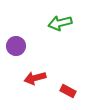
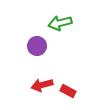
purple circle: moved 21 px right
red arrow: moved 7 px right, 7 px down
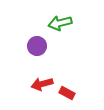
red arrow: moved 1 px up
red rectangle: moved 1 px left, 2 px down
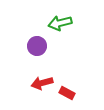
red arrow: moved 1 px up
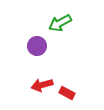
green arrow: rotated 15 degrees counterclockwise
red arrow: moved 2 px down
